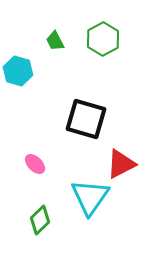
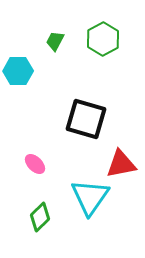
green trapezoid: rotated 55 degrees clockwise
cyan hexagon: rotated 16 degrees counterclockwise
red triangle: rotated 16 degrees clockwise
green diamond: moved 3 px up
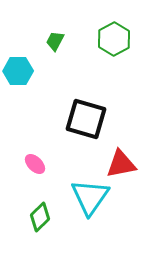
green hexagon: moved 11 px right
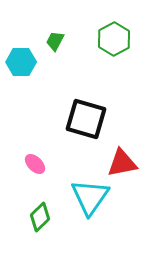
cyan hexagon: moved 3 px right, 9 px up
red triangle: moved 1 px right, 1 px up
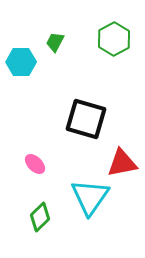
green trapezoid: moved 1 px down
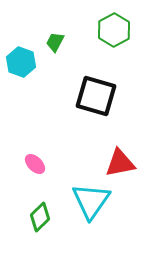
green hexagon: moved 9 px up
cyan hexagon: rotated 20 degrees clockwise
black square: moved 10 px right, 23 px up
red triangle: moved 2 px left
cyan triangle: moved 1 px right, 4 px down
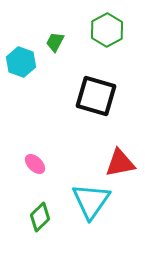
green hexagon: moved 7 px left
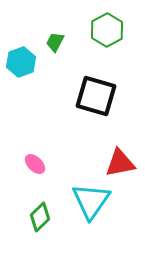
cyan hexagon: rotated 20 degrees clockwise
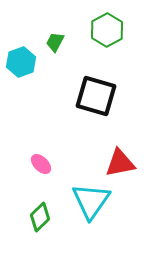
pink ellipse: moved 6 px right
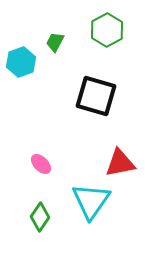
green diamond: rotated 12 degrees counterclockwise
